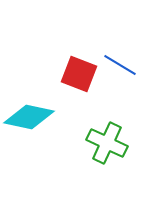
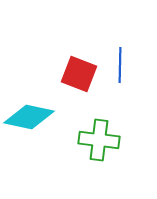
blue line: rotated 60 degrees clockwise
green cross: moved 8 px left, 3 px up; rotated 18 degrees counterclockwise
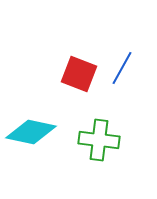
blue line: moved 2 px right, 3 px down; rotated 28 degrees clockwise
cyan diamond: moved 2 px right, 15 px down
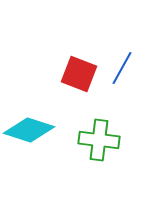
cyan diamond: moved 2 px left, 2 px up; rotated 6 degrees clockwise
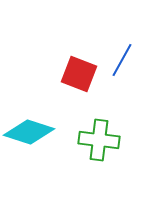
blue line: moved 8 px up
cyan diamond: moved 2 px down
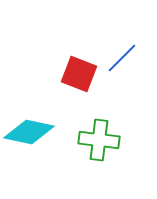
blue line: moved 2 px up; rotated 16 degrees clockwise
cyan diamond: rotated 6 degrees counterclockwise
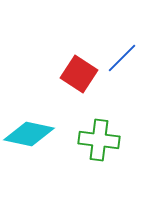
red square: rotated 12 degrees clockwise
cyan diamond: moved 2 px down
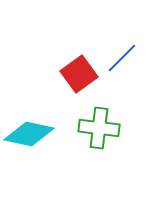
red square: rotated 21 degrees clockwise
green cross: moved 12 px up
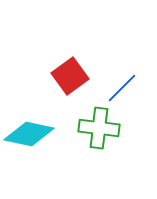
blue line: moved 30 px down
red square: moved 9 px left, 2 px down
